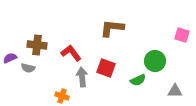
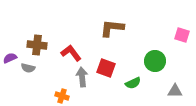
green semicircle: moved 5 px left, 3 px down
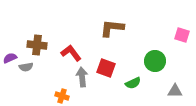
gray semicircle: moved 2 px left, 1 px up; rotated 24 degrees counterclockwise
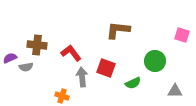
brown L-shape: moved 6 px right, 2 px down
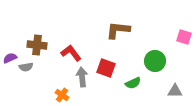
pink square: moved 2 px right, 2 px down
orange cross: moved 1 px up; rotated 16 degrees clockwise
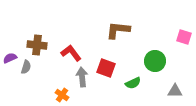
gray semicircle: rotated 64 degrees counterclockwise
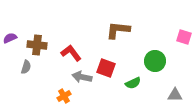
purple semicircle: moved 20 px up
gray arrow: rotated 72 degrees counterclockwise
gray triangle: moved 4 px down
orange cross: moved 2 px right, 1 px down; rotated 24 degrees clockwise
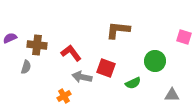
gray triangle: moved 3 px left
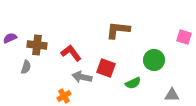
green circle: moved 1 px left, 1 px up
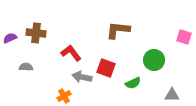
brown cross: moved 1 px left, 12 px up
gray semicircle: rotated 104 degrees counterclockwise
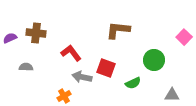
pink square: rotated 28 degrees clockwise
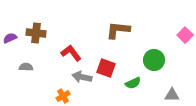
pink square: moved 1 px right, 2 px up
orange cross: moved 1 px left
